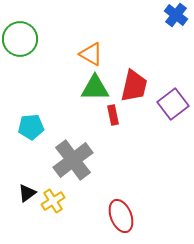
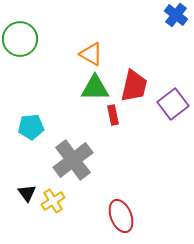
black triangle: rotated 30 degrees counterclockwise
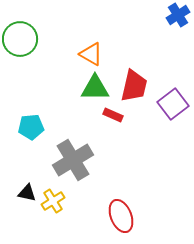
blue cross: moved 2 px right; rotated 20 degrees clockwise
red rectangle: rotated 54 degrees counterclockwise
gray cross: rotated 6 degrees clockwise
black triangle: rotated 42 degrees counterclockwise
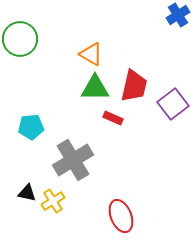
red rectangle: moved 3 px down
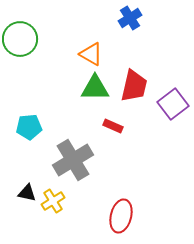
blue cross: moved 48 px left, 3 px down
red rectangle: moved 8 px down
cyan pentagon: moved 2 px left
red ellipse: rotated 36 degrees clockwise
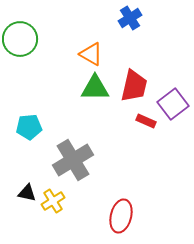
red rectangle: moved 33 px right, 5 px up
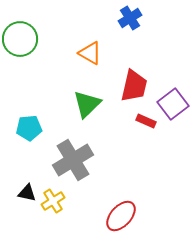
orange triangle: moved 1 px left, 1 px up
green triangle: moved 8 px left, 16 px down; rotated 44 degrees counterclockwise
cyan pentagon: moved 1 px down
red ellipse: rotated 28 degrees clockwise
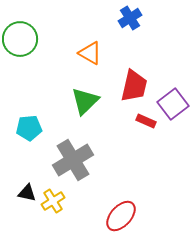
green triangle: moved 2 px left, 3 px up
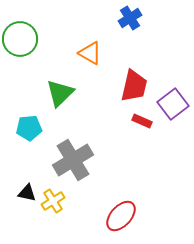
green triangle: moved 25 px left, 8 px up
red rectangle: moved 4 px left
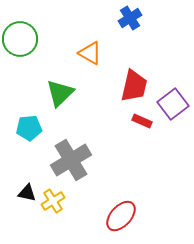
gray cross: moved 2 px left
